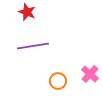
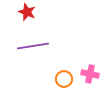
pink cross: rotated 30 degrees counterclockwise
orange circle: moved 6 px right, 2 px up
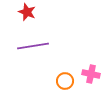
pink cross: moved 1 px right
orange circle: moved 1 px right, 2 px down
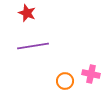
red star: moved 1 px down
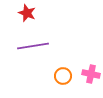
orange circle: moved 2 px left, 5 px up
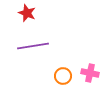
pink cross: moved 1 px left, 1 px up
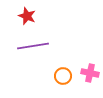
red star: moved 3 px down
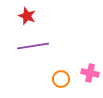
orange circle: moved 2 px left, 3 px down
